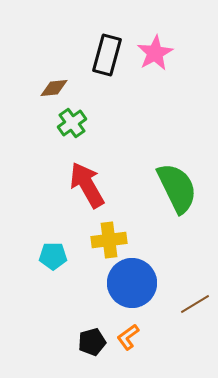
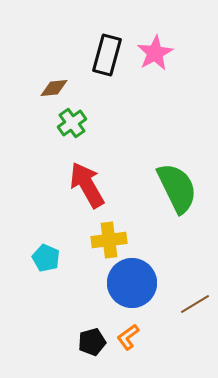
cyan pentagon: moved 7 px left, 2 px down; rotated 24 degrees clockwise
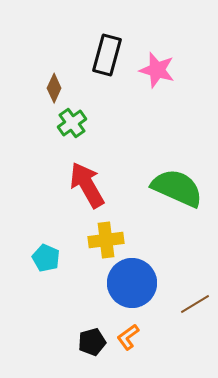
pink star: moved 2 px right, 17 px down; rotated 27 degrees counterclockwise
brown diamond: rotated 60 degrees counterclockwise
green semicircle: rotated 40 degrees counterclockwise
yellow cross: moved 3 px left
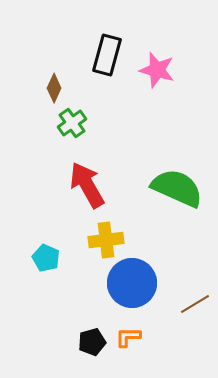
orange L-shape: rotated 36 degrees clockwise
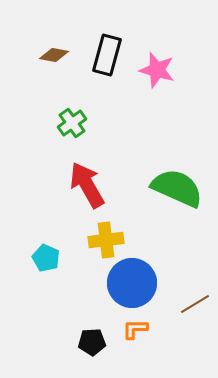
brown diamond: moved 33 px up; rotated 76 degrees clockwise
orange L-shape: moved 7 px right, 8 px up
black pentagon: rotated 12 degrees clockwise
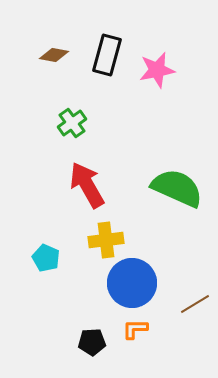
pink star: rotated 27 degrees counterclockwise
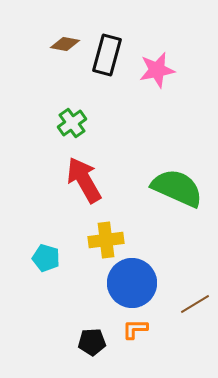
brown diamond: moved 11 px right, 11 px up
red arrow: moved 3 px left, 5 px up
cyan pentagon: rotated 8 degrees counterclockwise
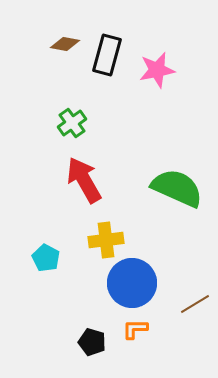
cyan pentagon: rotated 12 degrees clockwise
black pentagon: rotated 20 degrees clockwise
